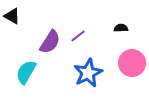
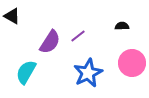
black semicircle: moved 1 px right, 2 px up
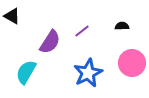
purple line: moved 4 px right, 5 px up
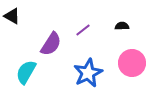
purple line: moved 1 px right, 1 px up
purple semicircle: moved 1 px right, 2 px down
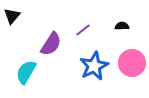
black triangle: rotated 42 degrees clockwise
blue star: moved 6 px right, 7 px up
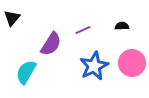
black triangle: moved 2 px down
purple line: rotated 14 degrees clockwise
